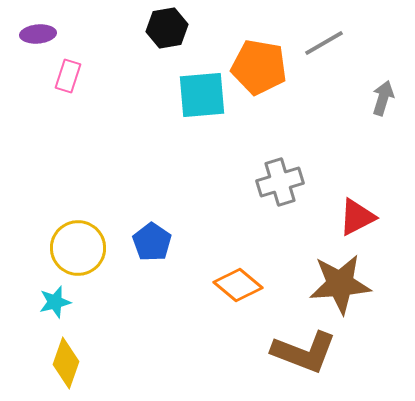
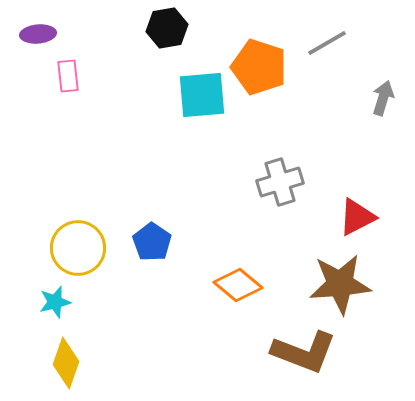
gray line: moved 3 px right
orange pentagon: rotated 8 degrees clockwise
pink rectangle: rotated 24 degrees counterclockwise
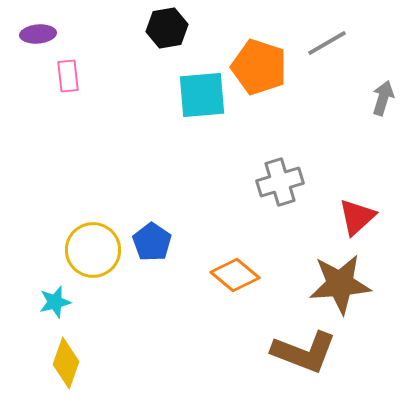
red triangle: rotated 15 degrees counterclockwise
yellow circle: moved 15 px right, 2 px down
orange diamond: moved 3 px left, 10 px up
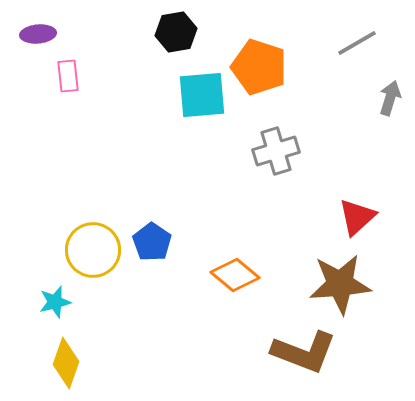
black hexagon: moved 9 px right, 4 px down
gray line: moved 30 px right
gray arrow: moved 7 px right
gray cross: moved 4 px left, 31 px up
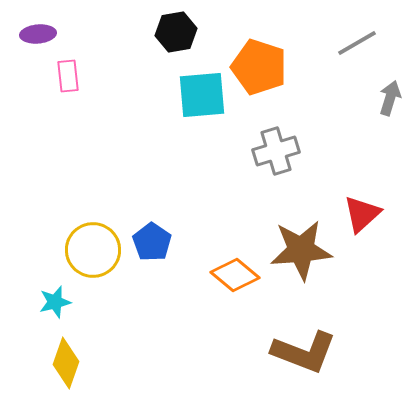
red triangle: moved 5 px right, 3 px up
brown star: moved 39 px left, 34 px up
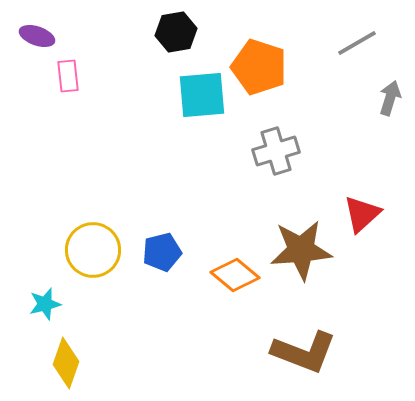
purple ellipse: moved 1 px left, 2 px down; rotated 24 degrees clockwise
blue pentagon: moved 10 px right, 10 px down; rotated 24 degrees clockwise
cyan star: moved 10 px left, 2 px down
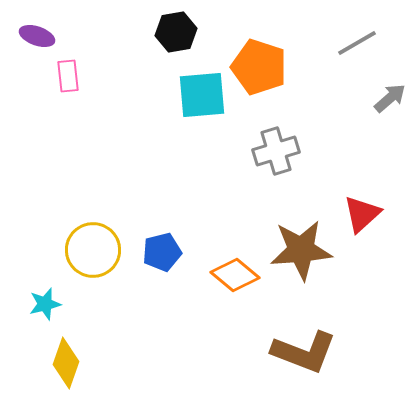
gray arrow: rotated 32 degrees clockwise
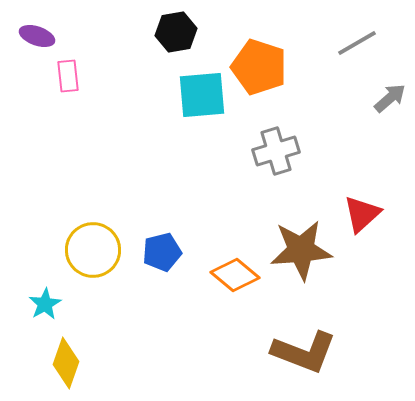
cyan star: rotated 16 degrees counterclockwise
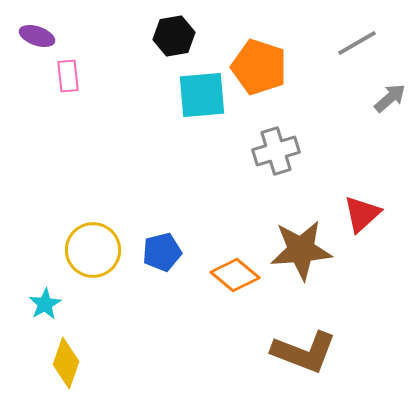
black hexagon: moved 2 px left, 4 px down
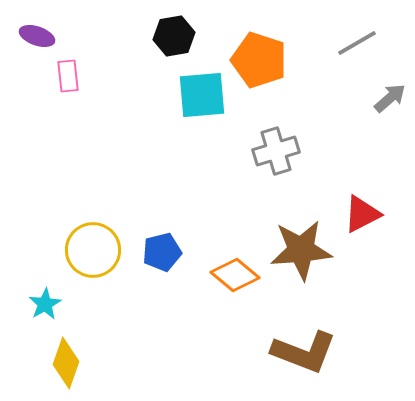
orange pentagon: moved 7 px up
red triangle: rotated 15 degrees clockwise
